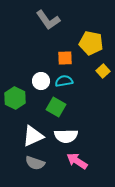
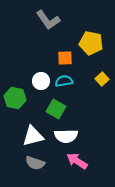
yellow square: moved 1 px left, 8 px down
green hexagon: rotated 15 degrees counterclockwise
green square: moved 2 px down
white triangle: rotated 10 degrees clockwise
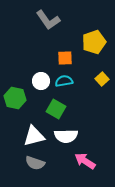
yellow pentagon: moved 3 px right, 1 px up; rotated 30 degrees counterclockwise
white triangle: moved 1 px right
pink arrow: moved 8 px right
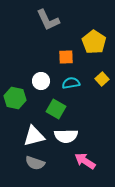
gray L-shape: rotated 10 degrees clockwise
yellow pentagon: rotated 20 degrees counterclockwise
orange square: moved 1 px right, 1 px up
cyan semicircle: moved 7 px right, 2 px down
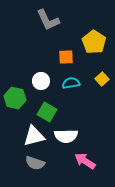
green square: moved 9 px left, 3 px down
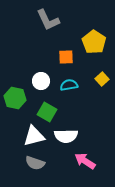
cyan semicircle: moved 2 px left, 2 px down
